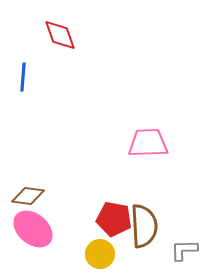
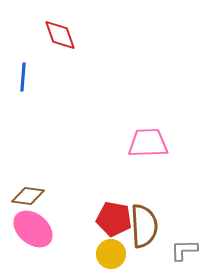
yellow circle: moved 11 px right
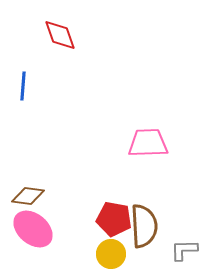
blue line: moved 9 px down
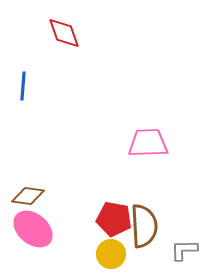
red diamond: moved 4 px right, 2 px up
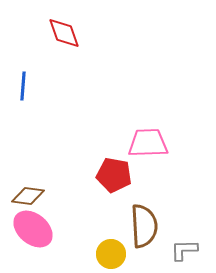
red pentagon: moved 44 px up
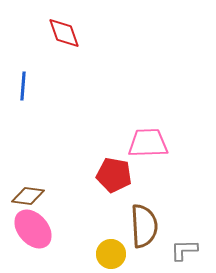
pink ellipse: rotated 9 degrees clockwise
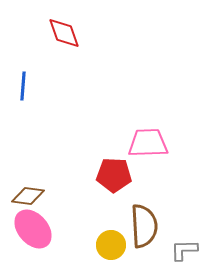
red pentagon: rotated 8 degrees counterclockwise
yellow circle: moved 9 px up
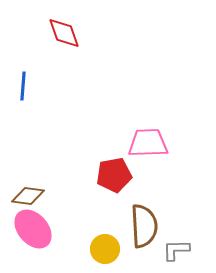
red pentagon: rotated 12 degrees counterclockwise
yellow circle: moved 6 px left, 4 px down
gray L-shape: moved 8 px left
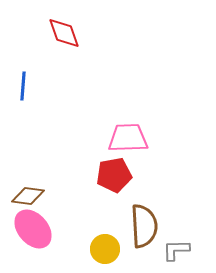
pink trapezoid: moved 20 px left, 5 px up
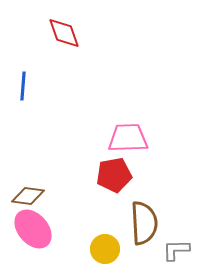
brown semicircle: moved 3 px up
